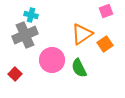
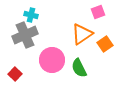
pink square: moved 8 px left, 1 px down
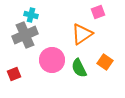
orange square: moved 18 px down; rotated 21 degrees counterclockwise
red square: moved 1 px left; rotated 24 degrees clockwise
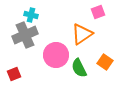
pink circle: moved 4 px right, 5 px up
